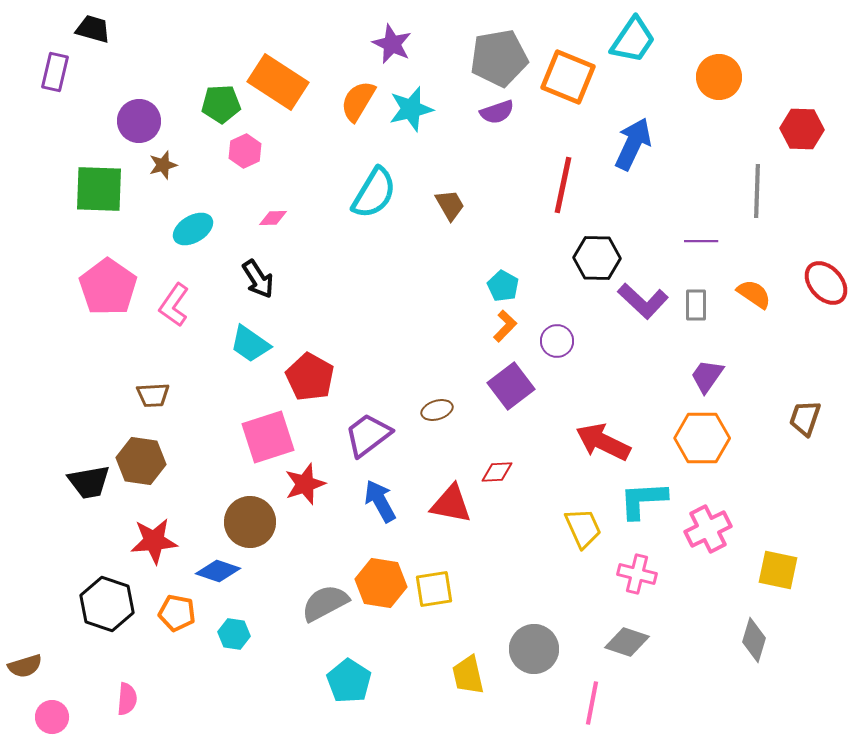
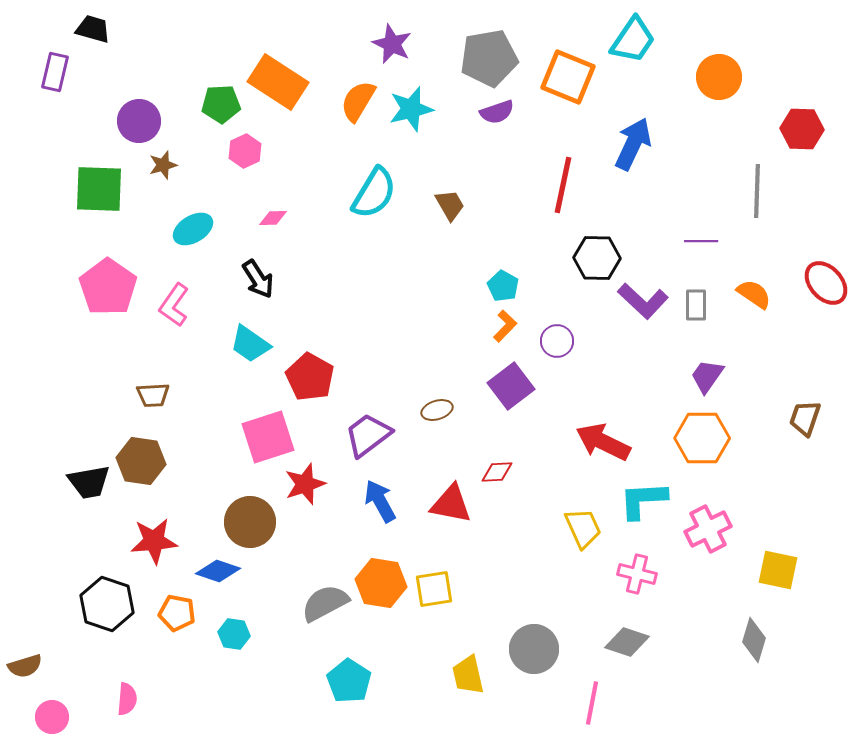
gray pentagon at (499, 58): moved 10 px left
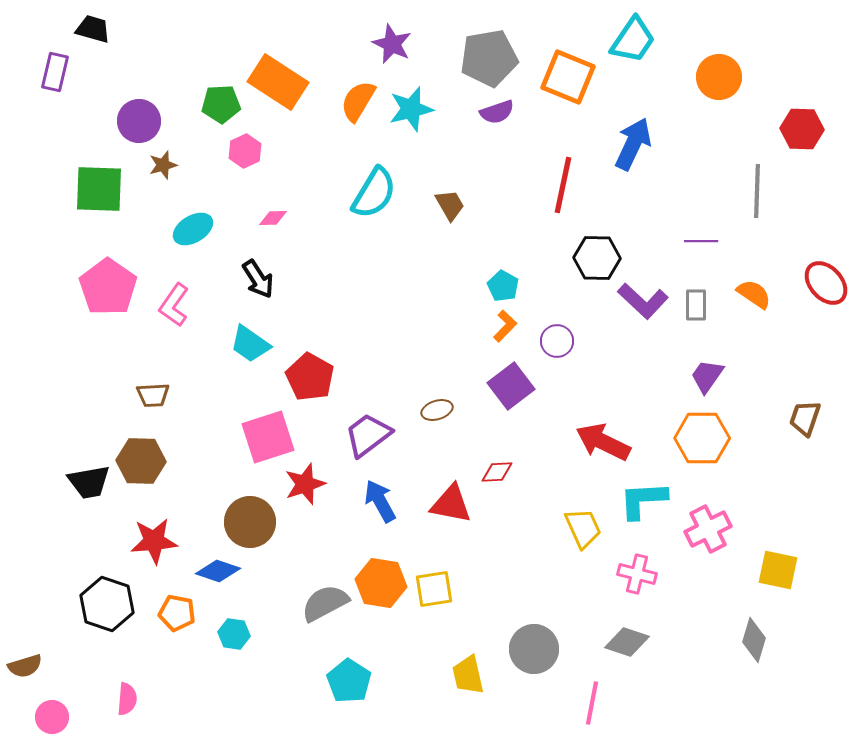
brown hexagon at (141, 461): rotated 6 degrees counterclockwise
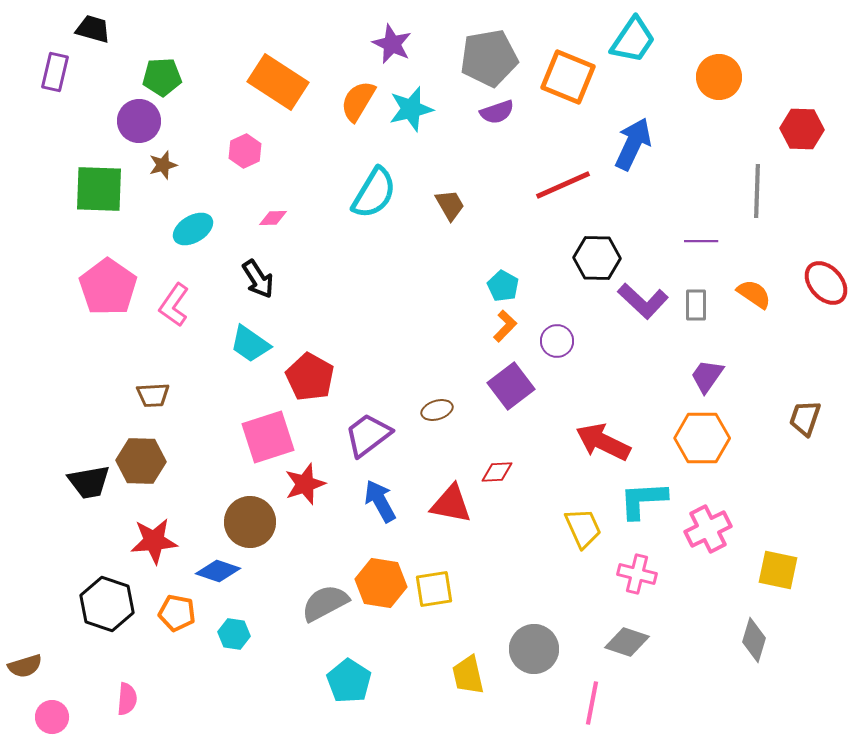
green pentagon at (221, 104): moved 59 px left, 27 px up
red line at (563, 185): rotated 54 degrees clockwise
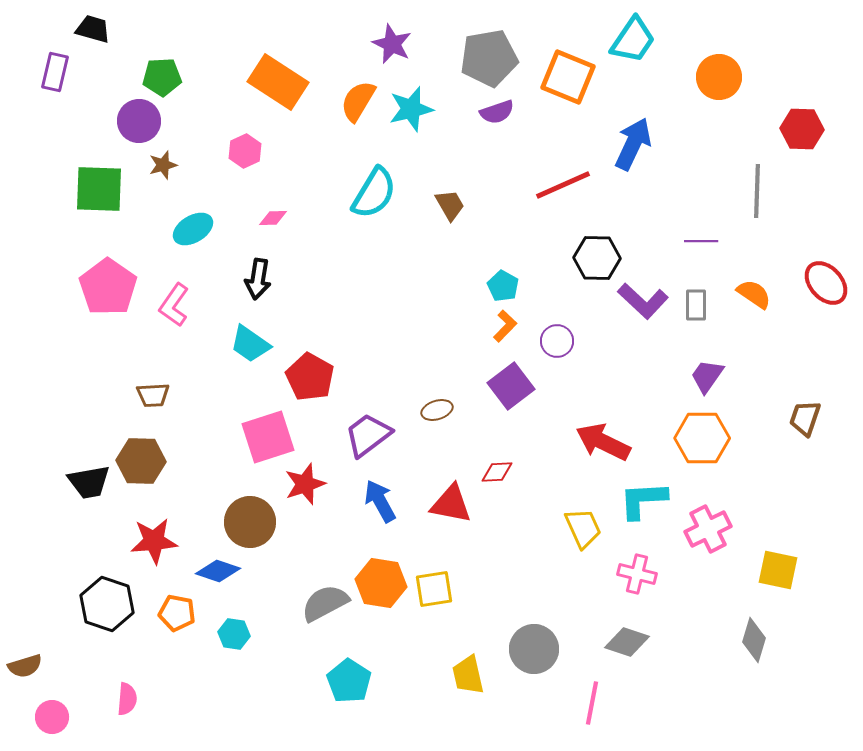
black arrow at (258, 279): rotated 42 degrees clockwise
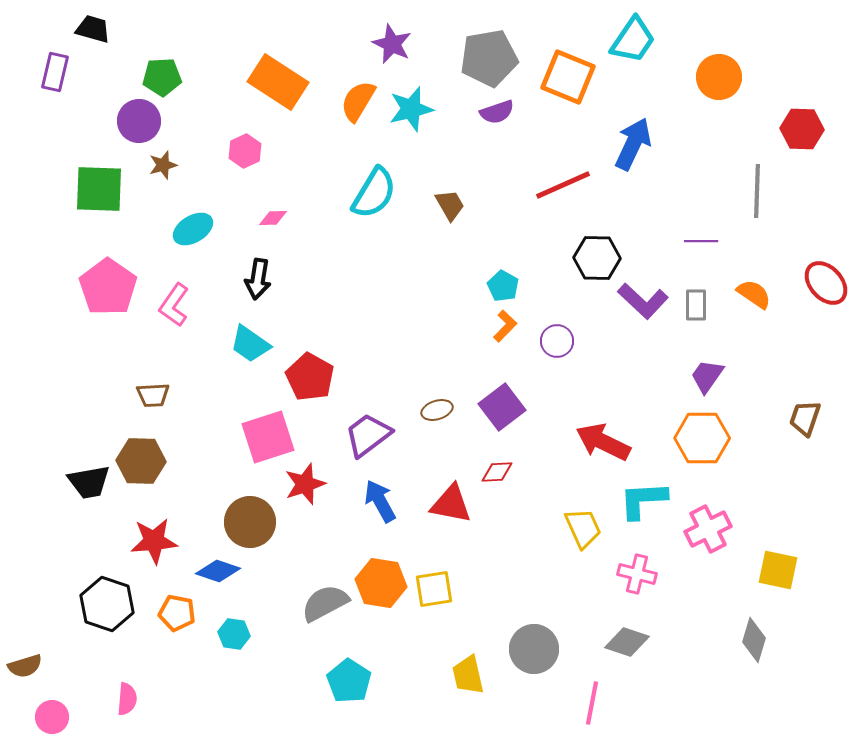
purple square at (511, 386): moved 9 px left, 21 px down
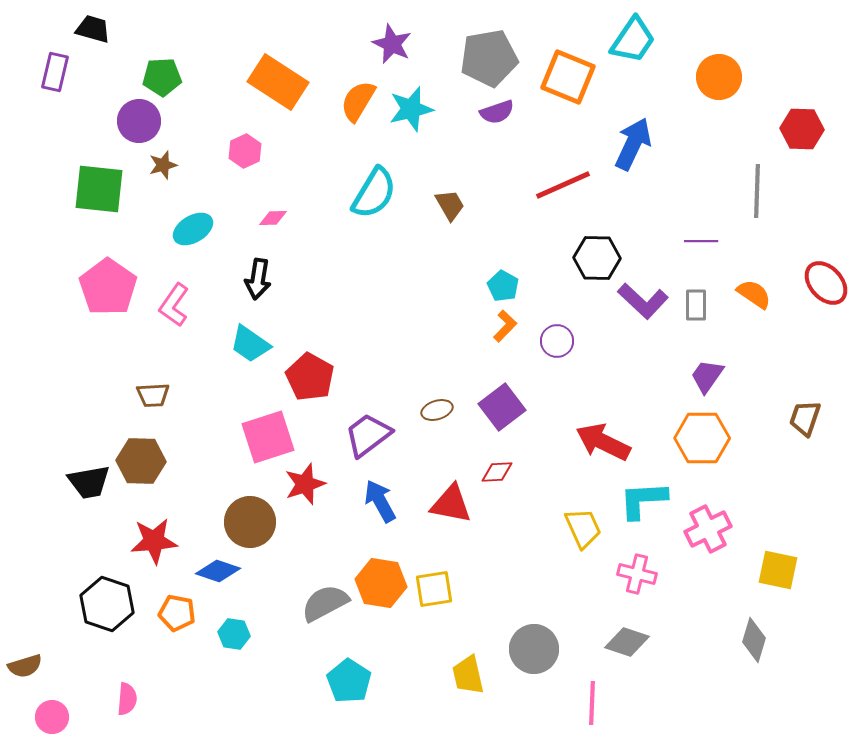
green square at (99, 189): rotated 4 degrees clockwise
pink line at (592, 703): rotated 9 degrees counterclockwise
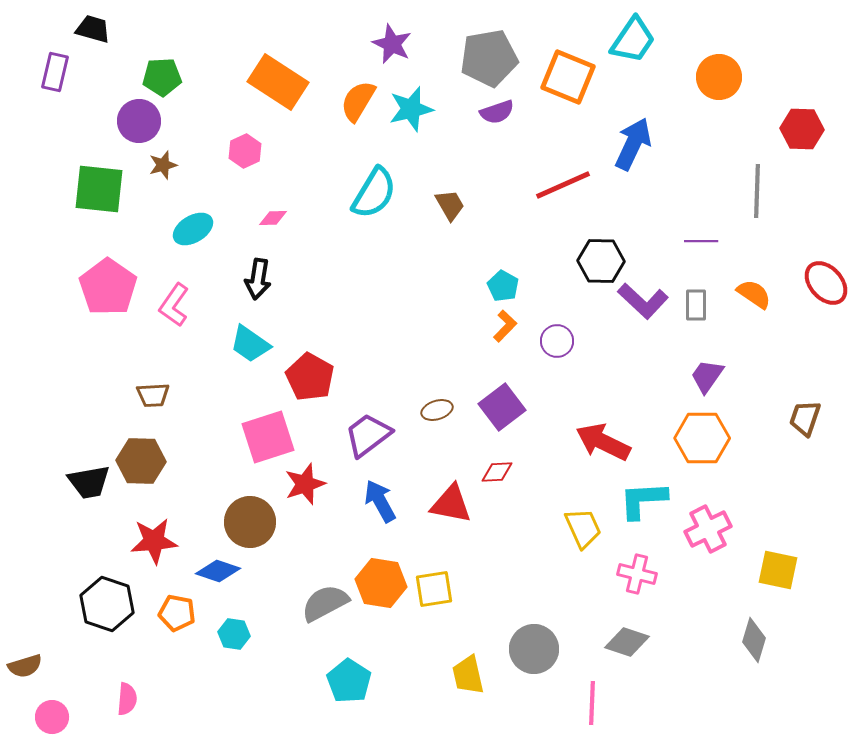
black hexagon at (597, 258): moved 4 px right, 3 px down
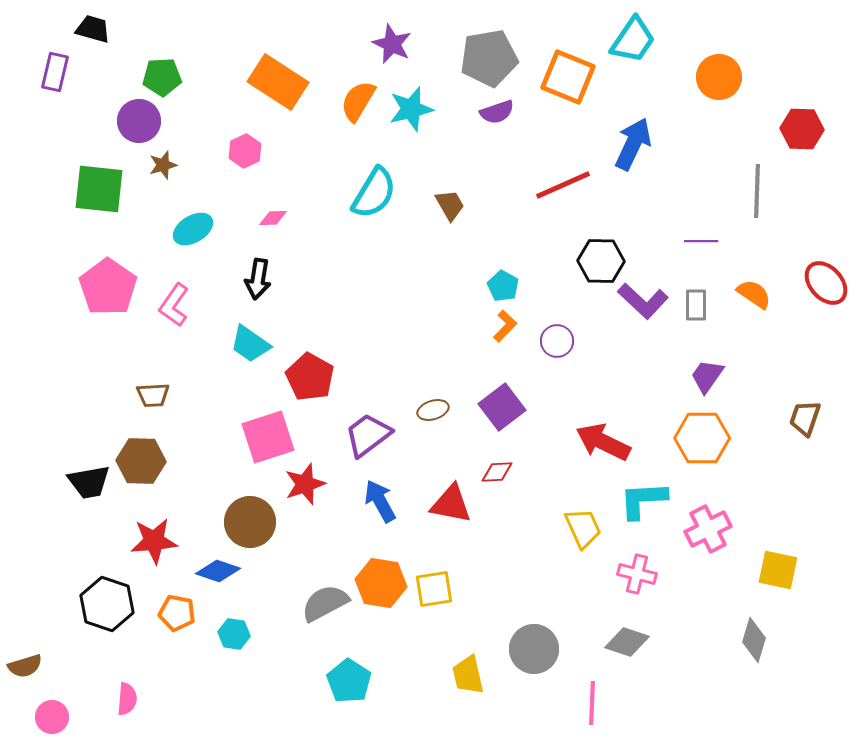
brown ellipse at (437, 410): moved 4 px left
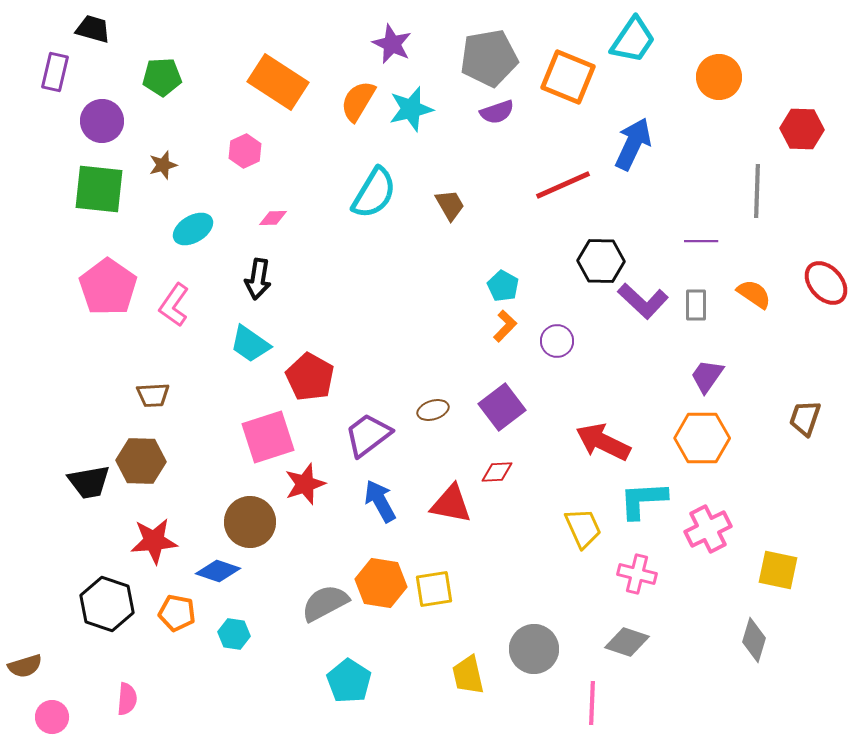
purple circle at (139, 121): moved 37 px left
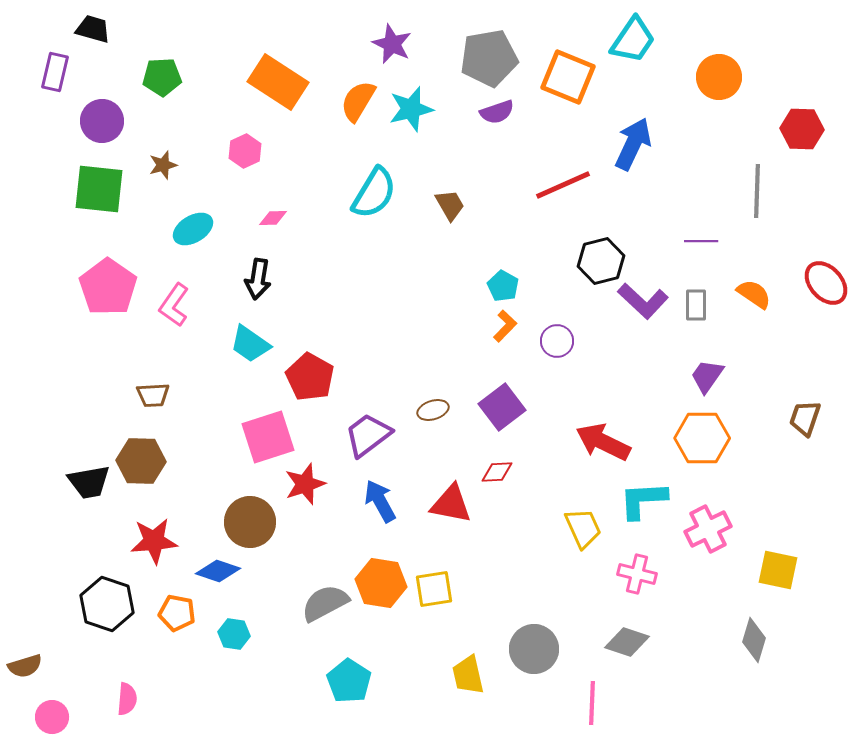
black hexagon at (601, 261): rotated 15 degrees counterclockwise
